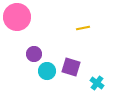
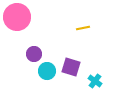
cyan cross: moved 2 px left, 2 px up
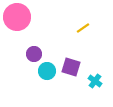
yellow line: rotated 24 degrees counterclockwise
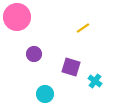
cyan circle: moved 2 px left, 23 px down
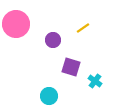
pink circle: moved 1 px left, 7 px down
purple circle: moved 19 px right, 14 px up
cyan circle: moved 4 px right, 2 px down
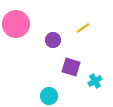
cyan cross: rotated 24 degrees clockwise
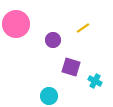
cyan cross: rotated 32 degrees counterclockwise
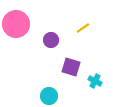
purple circle: moved 2 px left
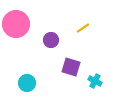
cyan circle: moved 22 px left, 13 px up
